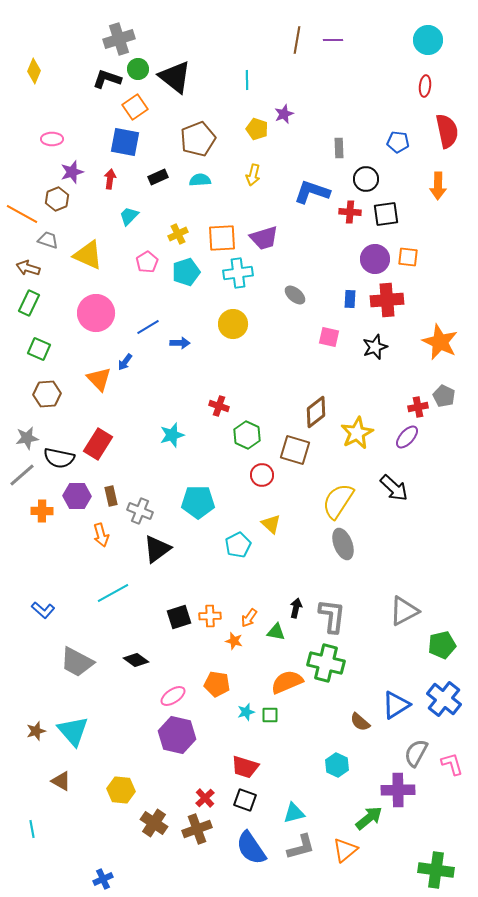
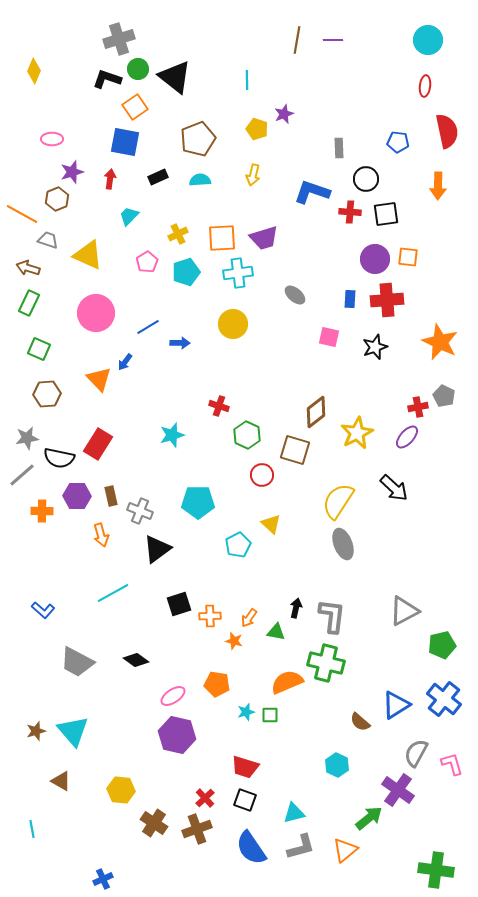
black square at (179, 617): moved 13 px up
purple cross at (398, 790): rotated 36 degrees clockwise
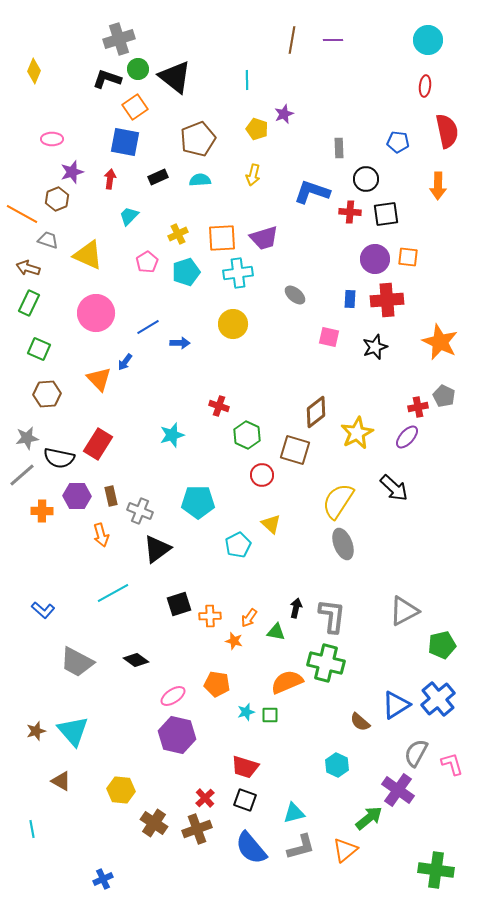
brown line at (297, 40): moved 5 px left
blue cross at (444, 699): moved 6 px left; rotated 12 degrees clockwise
blue semicircle at (251, 848): rotated 6 degrees counterclockwise
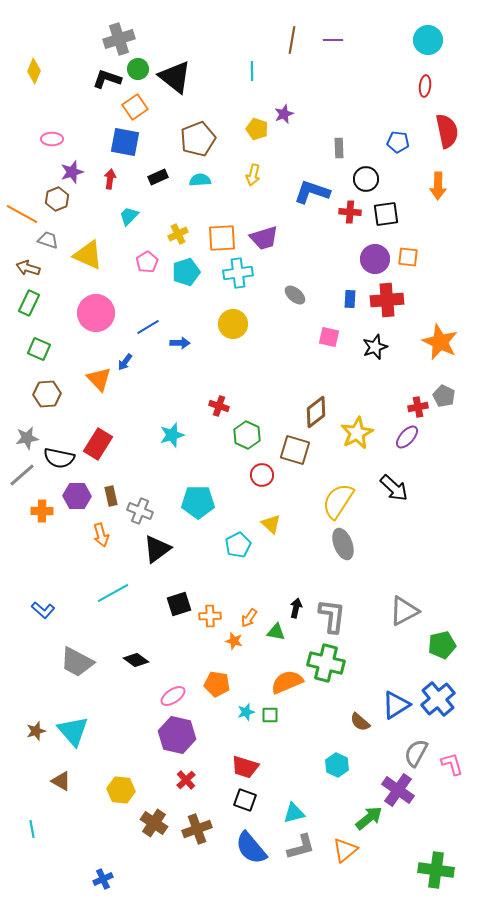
cyan line at (247, 80): moved 5 px right, 9 px up
red cross at (205, 798): moved 19 px left, 18 px up
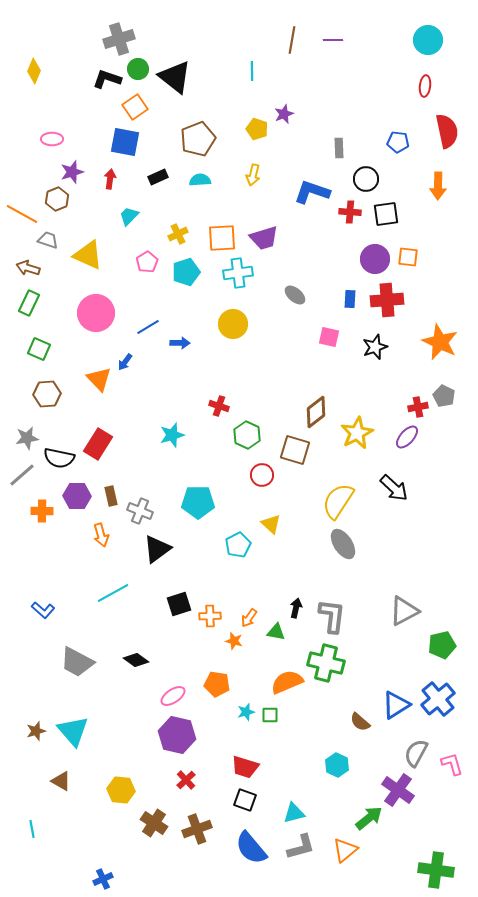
gray ellipse at (343, 544): rotated 12 degrees counterclockwise
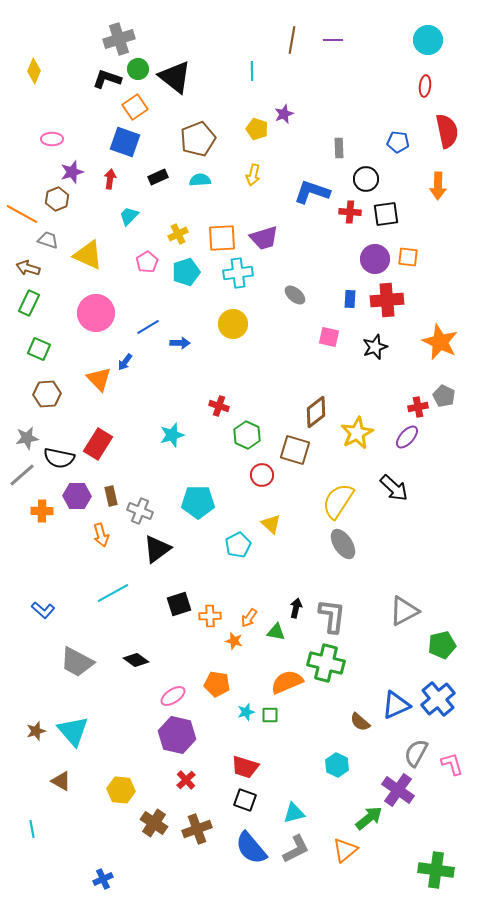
blue square at (125, 142): rotated 8 degrees clockwise
blue triangle at (396, 705): rotated 8 degrees clockwise
gray L-shape at (301, 847): moved 5 px left, 2 px down; rotated 12 degrees counterclockwise
